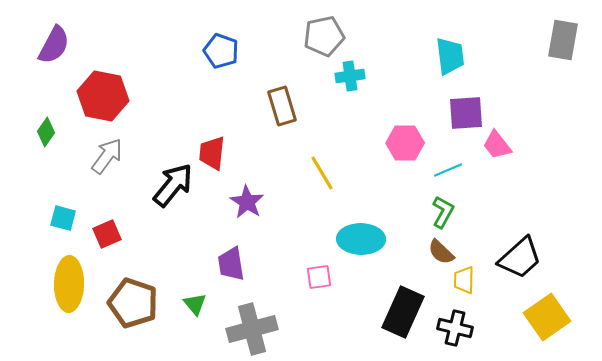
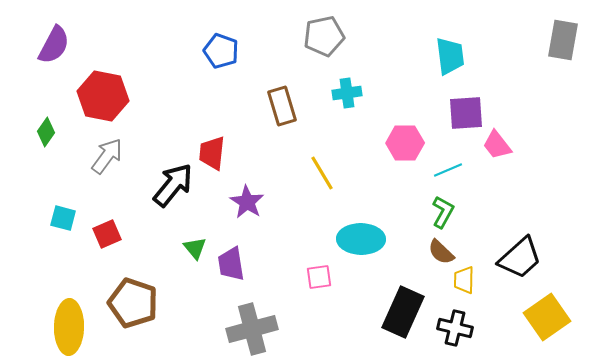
cyan cross: moved 3 px left, 17 px down
yellow ellipse: moved 43 px down
green triangle: moved 56 px up
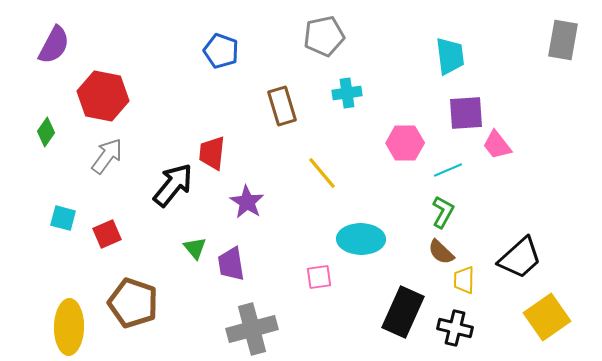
yellow line: rotated 9 degrees counterclockwise
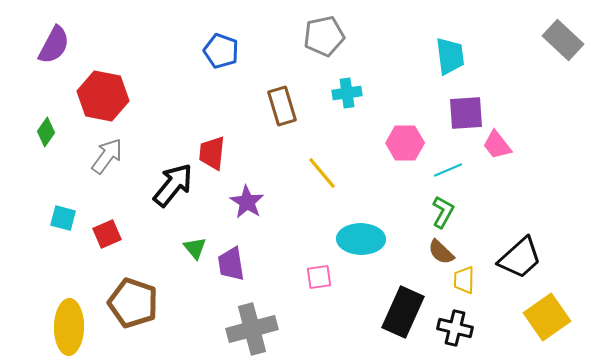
gray rectangle: rotated 57 degrees counterclockwise
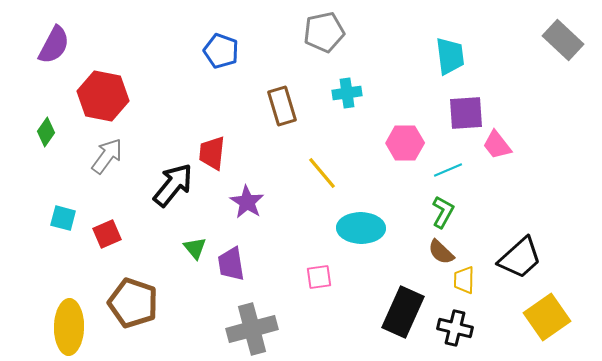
gray pentagon: moved 4 px up
cyan ellipse: moved 11 px up
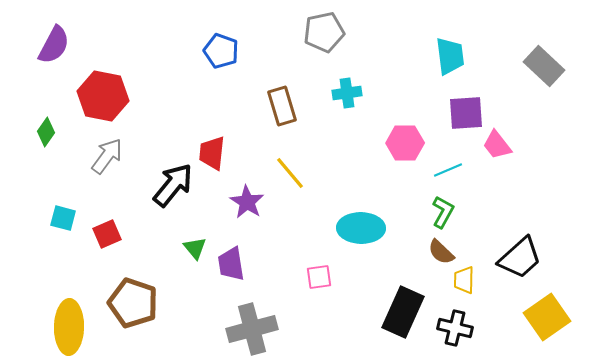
gray rectangle: moved 19 px left, 26 px down
yellow line: moved 32 px left
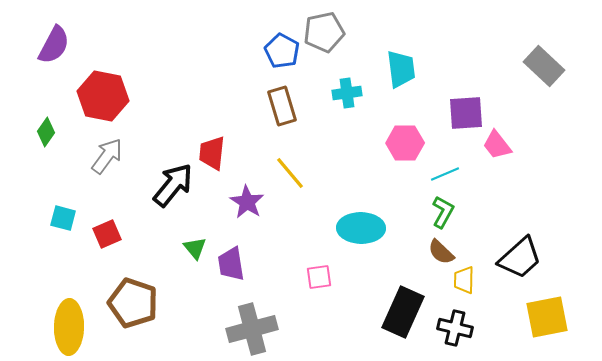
blue pentagon: moved 61 px right; rotated 8 degrees clockwise
cyan trapezoid: moved 49 px left, 13 px down
cyan line: moved 3 px left, 4 px down
yellow square: rotated 24 degrees clockwise
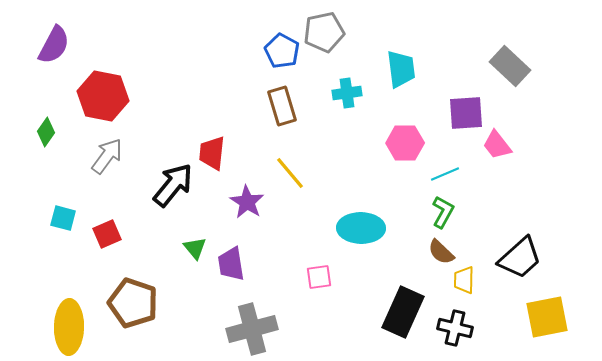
gray rectangle: moved 34 px left
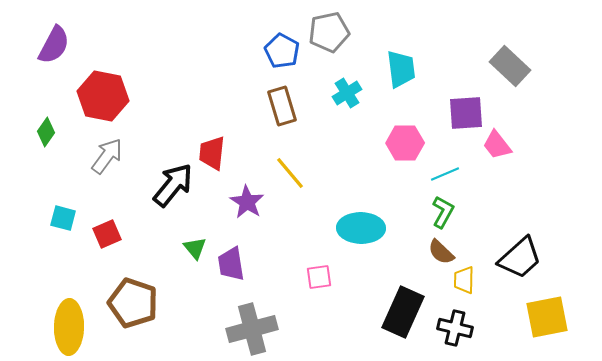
gray pentagon: moved 5 px right
cyan cross: rotated 24 degrees counterclockwise
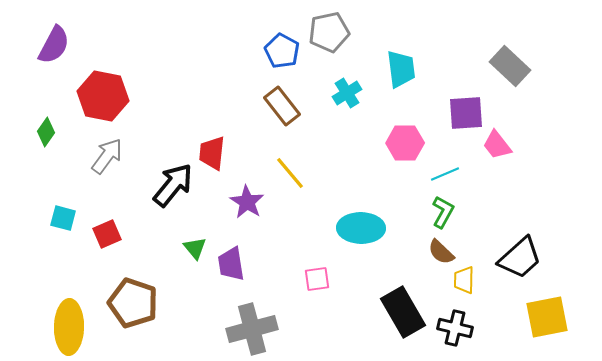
brown rectangle: rotated 21 degrees counterclockwise
pink square: moved 2 px left, 2 px down
black rectangle: rotated 54 degrees counterclockwise
